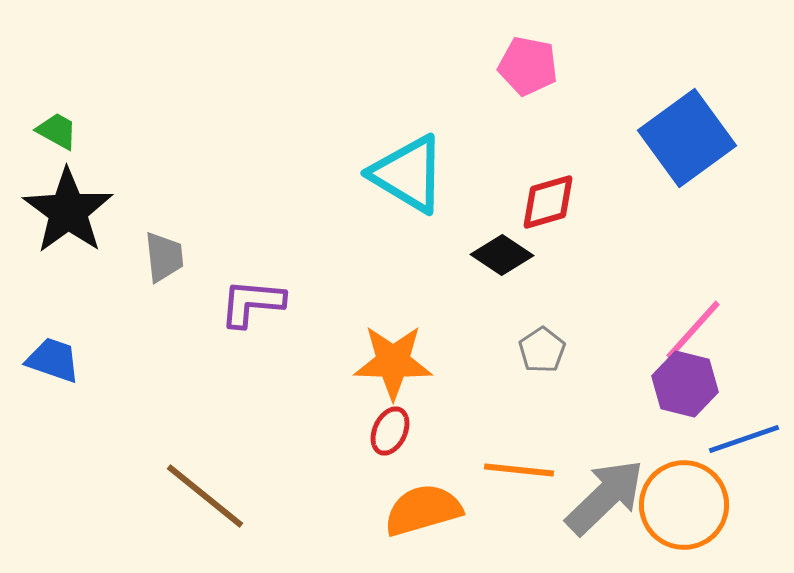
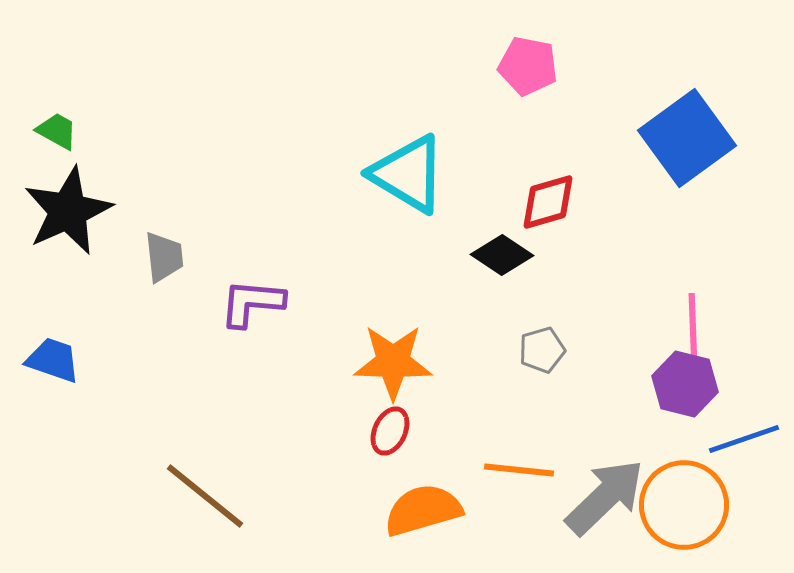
black star: rotated 12 degrees clockwise
pink line: rotated 44 degrees counterclockwise
gray pentagon: rotated 18 degrees clockwise
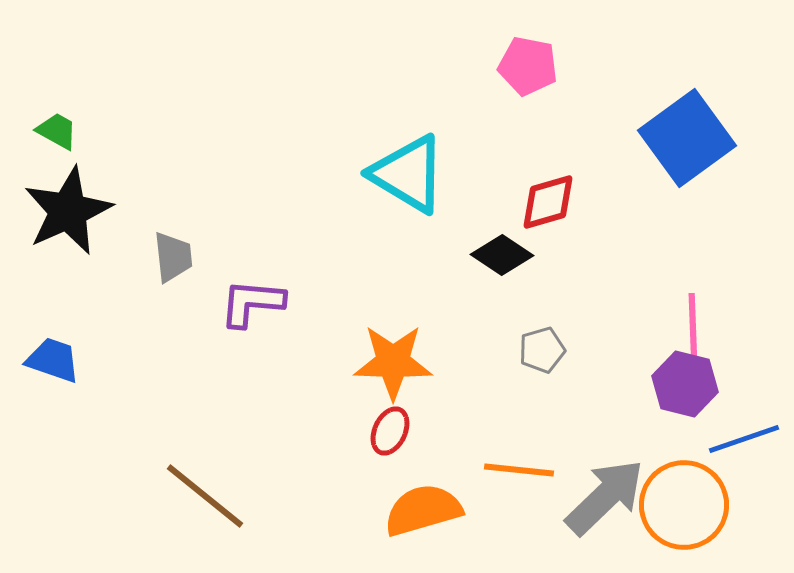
gray trapezoid: moved 9 px right
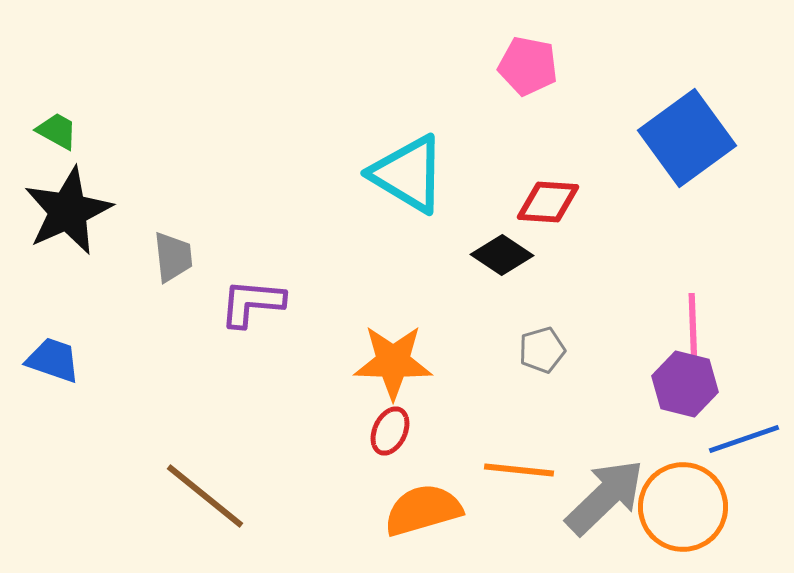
red diamond: rotated 20 degrees clockwise
orange circle: moved 1 px left, 2 px down
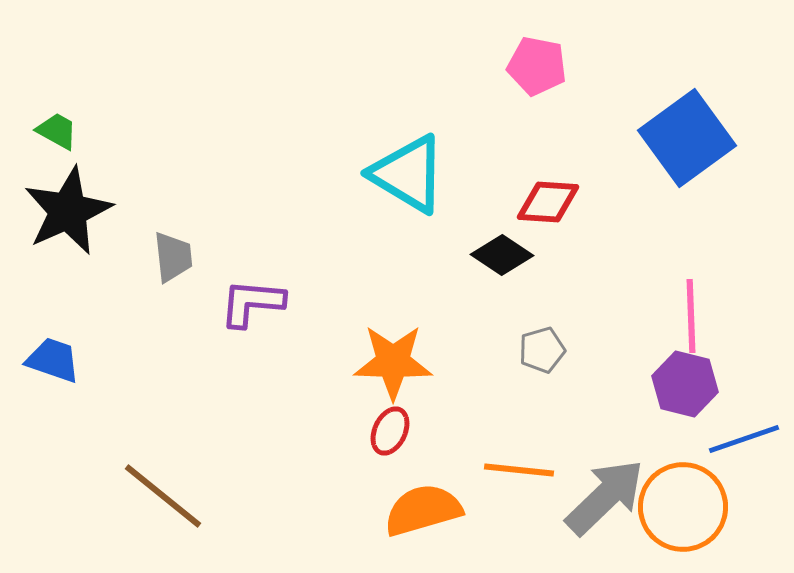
pink pentagon: moved 9 px right
pink line: moved 2 px left, 14 px up
brown line: moved 42 px left
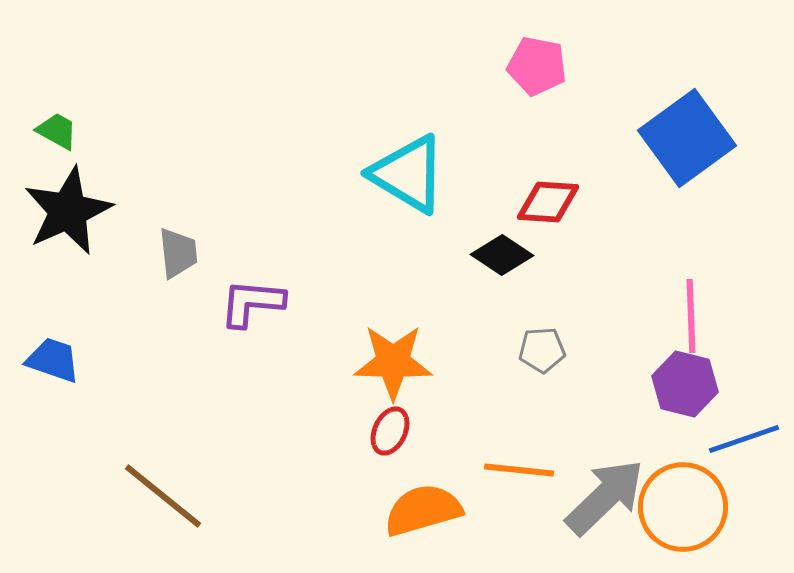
gray trapezoid: moved 5 px right, 4 px up
gray pentagon: rotated 12 degrees clockwise
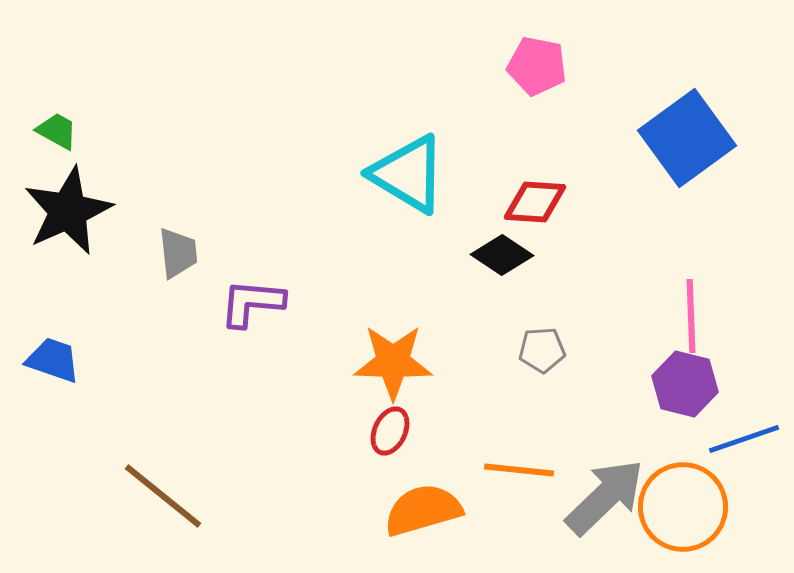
red diamond: moved 13 px left
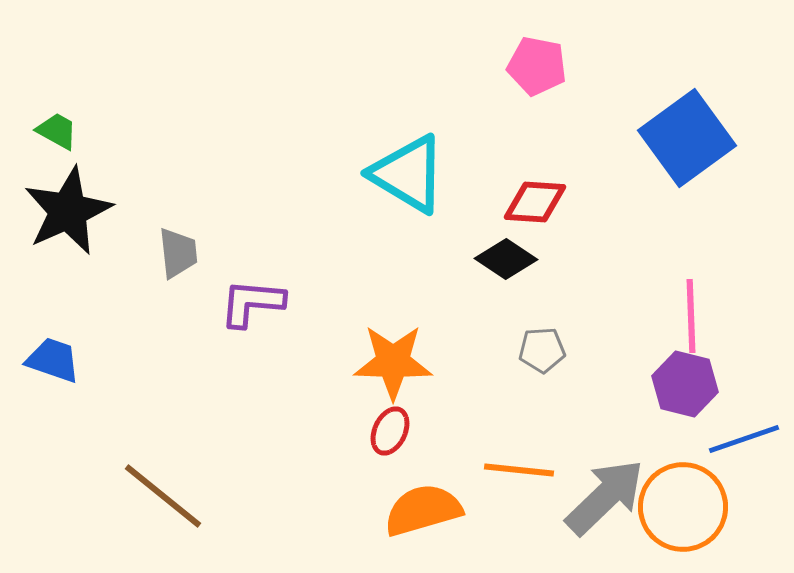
black diamond: moved 4 px right, 4 px down
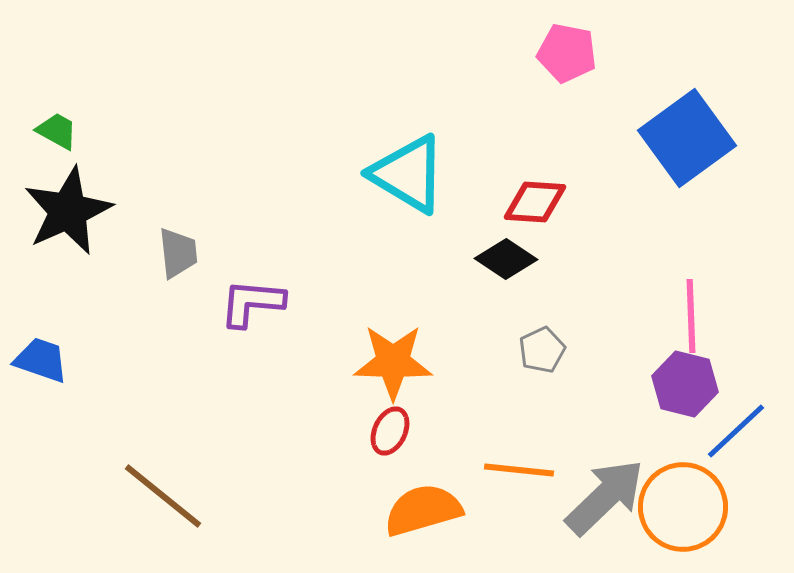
pink pentagon: moved 30 px right, 13 px up
gray pentagon: rotated 21 degrees counterclockwise
blue trapezoid: moved 12 px left
blue line: moved 8 px left, 8 px up; rotated 24 degrees counterclockwise
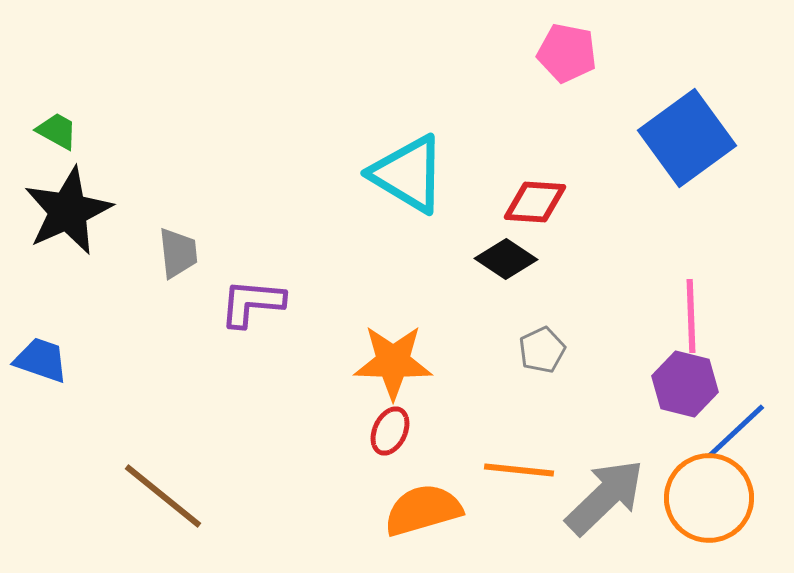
orange circle: moved 26 px right, 9 px up
